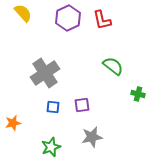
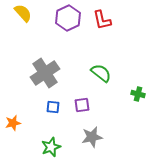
green semicircle: moved 12 px left, 7 px down
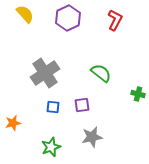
yellow semicircle: moved 2 px right, 1 px down
red L-shape: moved 13 px right; rotated 140 degrees counterclockwise
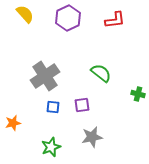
red L-shape: rotated 55 degrees clockwise
gray cross: moved 3 px down
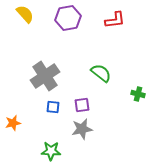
purple hexagon: rotated 15 degrees clockwise
gray star: moved 10 px left, 8 px up
green star: moved 4 px down; rotated 24 degrees clockwise
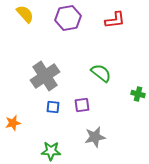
gray star: moved 13 px right, 8 px down
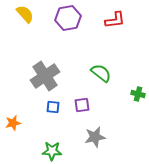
green star: moved 1 px right
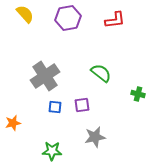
blue square: moved 2 px right
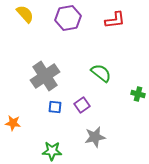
purple square: rotated 28 degrees counterclockwise
orange star: rotated 21 degrees clockwise
